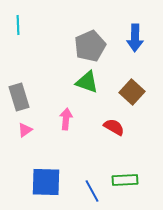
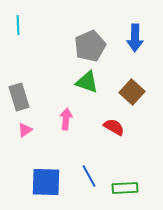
green rectangle: moved 8 px down
blue line: moved 3 px left, 15 px up
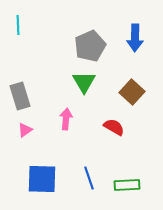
green triangle: moved 3 px left; rotated 40 degrees clockwise
gray rectangle: moved 1 px right, 1 px up
blue line: moved 2 px down; rotated 10 degrees clockwise
blue square: moved 4 px left, 3 px up
green rectangle: moved 2 px right, 3 px up
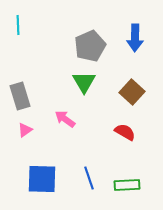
pink arrow: moved 1 px left; rotated 60 degrees counterclockwise
red semicircle: moved 11 px right, 5 px down
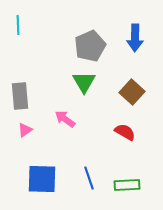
gray rectangle: rotated 12 degrees clockwise
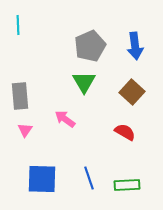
blue arrow: moved 8 px down; rotated 8 degrees counterclockwise
pink triangle: rotated 21 degrees counterclockwise
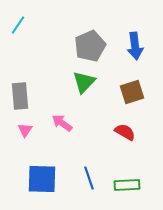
cyan line: rotated 36 degrees clockwise
green triangle: rotated 15 degrees clockwise
brown square: rotated 30 degrees clockwise
pink arrow: moved 3 px left, 4 px down
